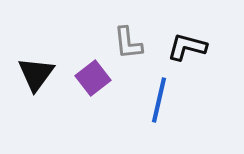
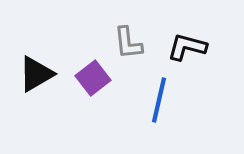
black triangle: rotated 24 degrees clockwise
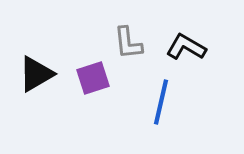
black L-shape: moved 1 px left; rotated 15 degrees clockwise
purple square: rotated 20 degrees clockwise
blue line: moved 2 px right, 2 px down
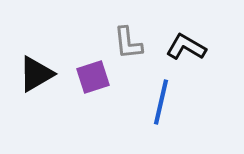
purple square: moved 1 px up
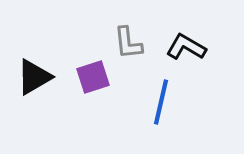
black triangle: moved 2 px left, 3 px down
